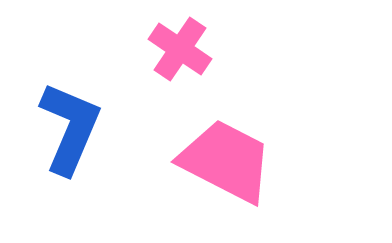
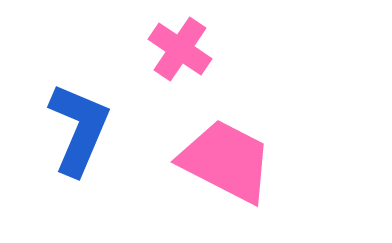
blue L-shape: moved 9 px right, 1 px down
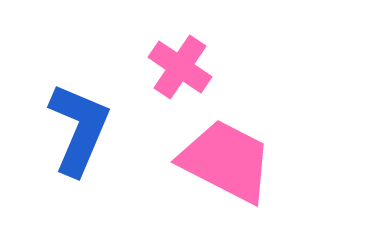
pink cross: moved 18 px down
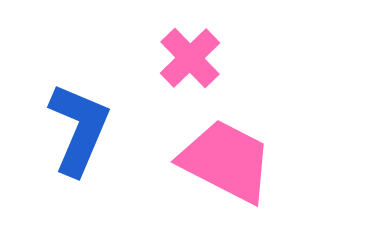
pink cross: moved 10 px right, 9 px up; rotated 12 degrees clockwise
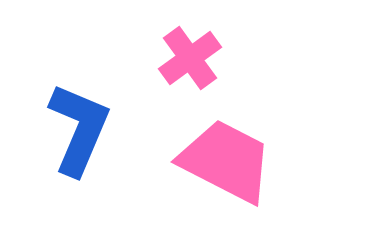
pink cross: rotated 8 degrees clockwise
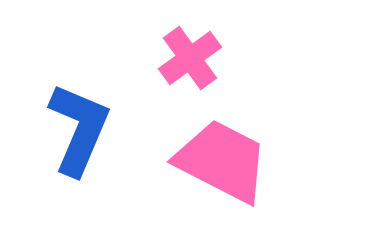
pink trapezoid: moved 4 px left
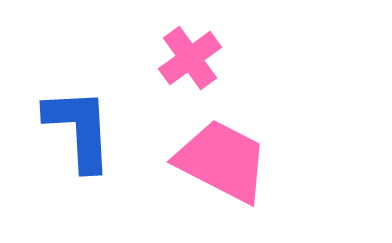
blue L-shape: rotated 26 degrees counterclockwise
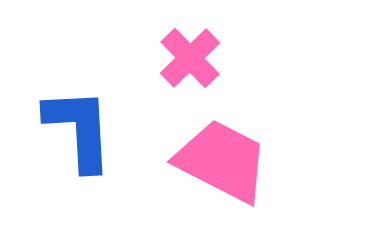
pink cross: rotated 8 degrees counterclockwise
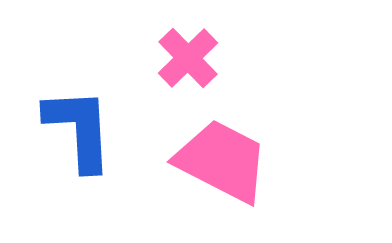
pink cross: moved 2 px left
